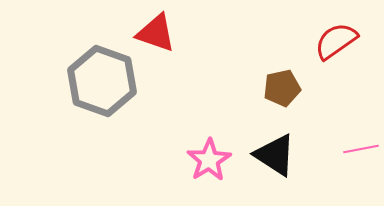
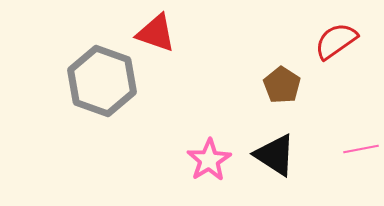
brown pentagon: moved 3 px up; rotated 27 degrees counterclockwise
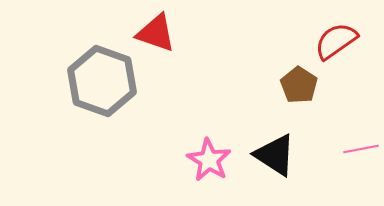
brown pentagon: moved 17 px right
pink star: rotated 9 degrees counterclockwise
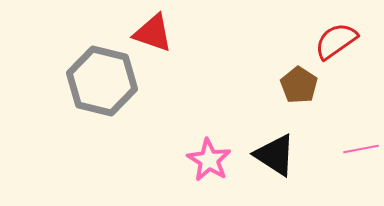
red triangle: moved 3 px left
gray hexagon: rotated 6 degrees counterclockwise
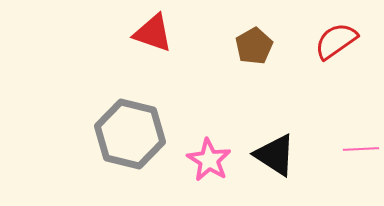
gray hexagon: moved 28 px right, 53 px down
brown pentagon: moved 45 px left, 39 px up; rotated 9 degrees clockwise
pink line: rotated 8 degrees clockwise
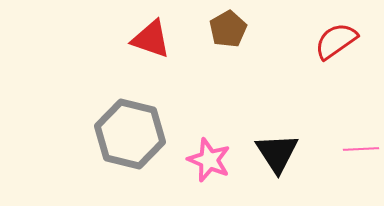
red triangle: moved 2 px left, 6 px down
brown pentagon: moved 26 px left, 17 px up
black triangle: moved 2 px right, 2 px up; rotated 24 degrees clockwise
pink star: rotated 9 degrees counterclockwise
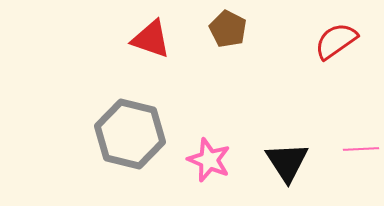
brown pentagon: rotated 15 degrees counterclockwise
black triangle: moved 10 px right, 9 px down
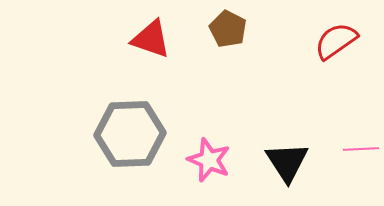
gray hexagon: rotated 16 degrees counterclockwise
